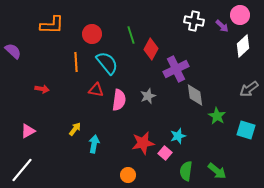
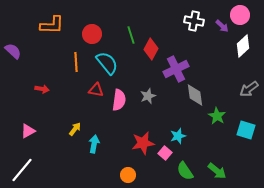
green semicircle: moved 1 px left; rotated 42 degrees counterclockwise
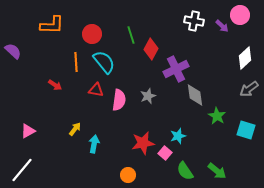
white diamond: moved 2 px right, 12 px down
cyan semicircle: moved 3 px left, 1 px up
red arrow: moved 13 px right, 4 px up; rotated 24 degrees clockwise
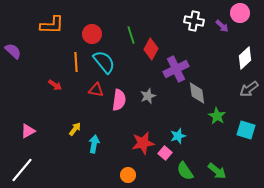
pink circle: moved 2 px up
gray diamond: moved 2 px right, 2 px up
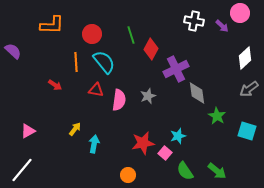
cyan square: moved 1 px right, 1 px down
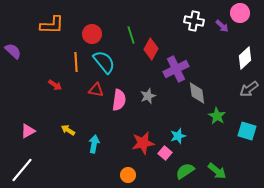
yellow arrow: moved 7 px left, 1 px down; rotated 96 degrees counterclockwise
green semicircle: rotated 90 degrees clockwise
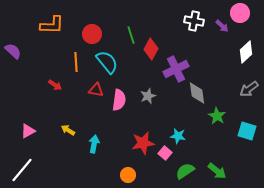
white diamond: moved 1 px right, 6 px up
cyan semicircle: moved 3 px right
cyan star: rotated 28 degrees clockwise
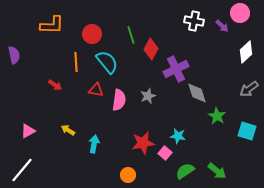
purple semicircle: moved 1 px right, 4 px down; rotated 36 degrees clockwise
gray diamond: rotated 10 degrees counterclockwise
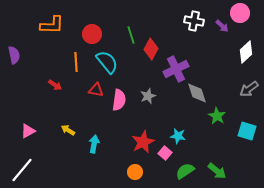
red star: moved 1 px up; rotated 15 degrees counterclockwise
orange circle: moved 7 px right, 3 px up
